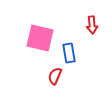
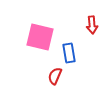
pink square: moved 1 px up
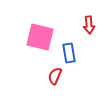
red arrow: moved 3 px left
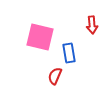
red arrow: moved 3 px right
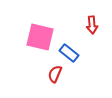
blue rectangle: rotated 42 degrees counterclockwise
red semicircle: moved 2 px up
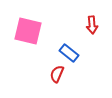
pink square: moved 12 px left, 6 px up
red semicircle: moved 2 px right
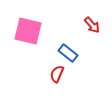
red arrow: rotated 36 degrees counterclockwise
blue rectangle: moved 1 px left
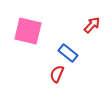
red arrow: rotated 96 degrees counterclockwise
